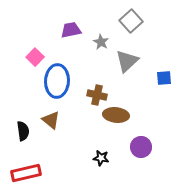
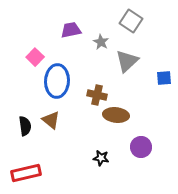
gray square: rotated 15 degrees counterclockwise
black semicircle: moved 2 px right, 5 px up
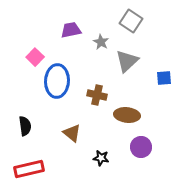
brown ellipse: moved 11 px right
brown triangle: moved 21 px right, 13 px down
red rectangle: moved 3 px right, 4 px up
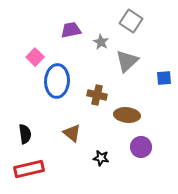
black semicircle: moved 8 px down
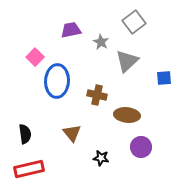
gray square: moved 3 px right, 1 px down; rotated 20 degrees clockwise
brown triangle: rotated 12 degrees clockwise
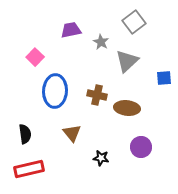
blue ellipse: moved 2 px left, 10 px down
brown ellipse: moved 7 px up
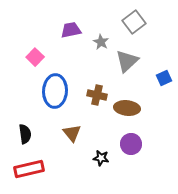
blue square: rotated 21 degrees counterclockwise
purple circle: moved 10 px left, 3 px up
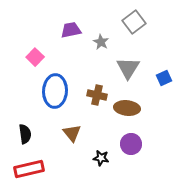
gray triangle: moved 1 px right, 7 px down; rotated 15 degrees counterclockwise
